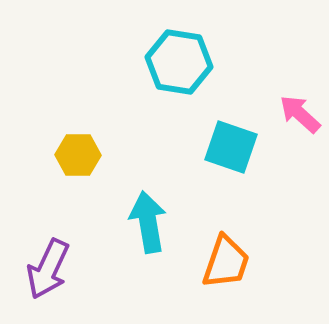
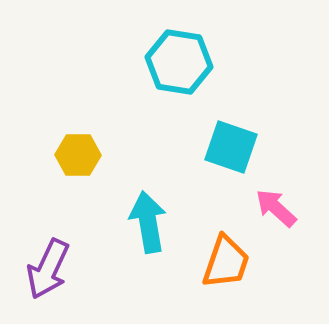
pink arrow: moved 24 px left, 94 px down
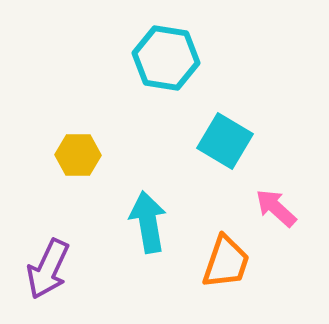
cyan hexagon: moved 13 px left, 4 px up
cyan square: moved 6 px left, 6 px up; rotated 12 degrees clockwise
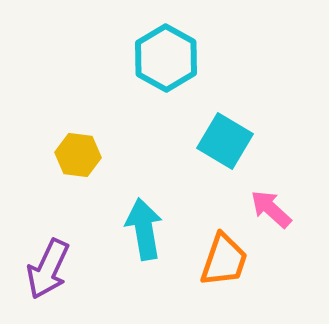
cyan hexagon: rotated 20 degrees clockwise
yellow hexagon: rotated 6 degrees clockwise
pink arrow: moved 5 px left, 1 px down
cyan arrow: moved 4 px left, 7 px down
orange trapezoid: moved 2 px left, 2 px up
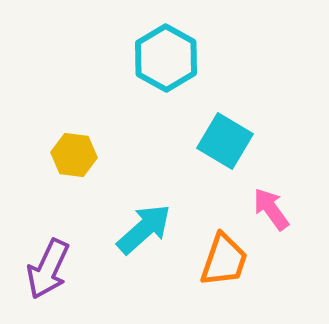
yellow hexagon: moved 4 px left
pink arrow: rotated 12 degrees clockwise
cyan arrow: rotated 58 degrees clockwise
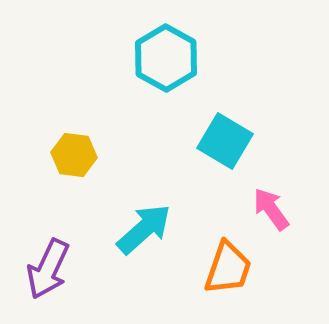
orange trapezoid: moved 4 px right, 8 px down
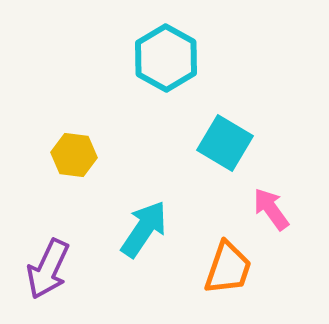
cyan square: moved 2 px down
cyan arrow: rotated 14 degrees counterclockwise
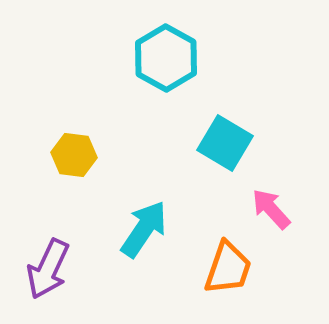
pink arrow: rotated 6 degrees counterclockwise
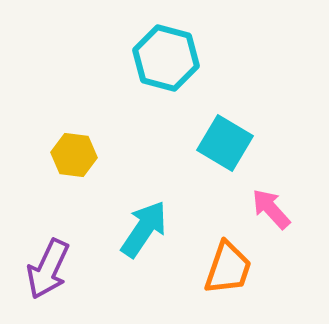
cyan hexagon: rotated 14 degrees counterclockwise
